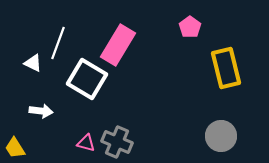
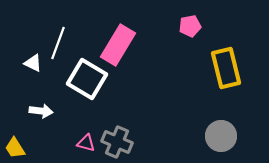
pink pentagon: moved 1 px up; rotated 25 degrees clockwise
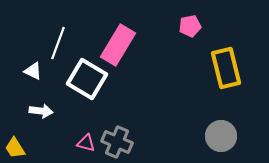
white triangle: moved 8 px down
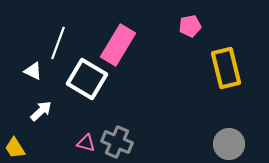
white arrow: rotated 50 degrees counterclockwise
gray circle: moved 8 px right, 8 px down
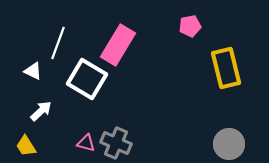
gray cross: moved 1 px left, 1 px down
yellow trapezoid: moved 11 px right, 2 px up
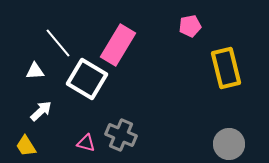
white line: rotated 60 degrees counterclockwise
white triangle: moved 2 px right; rotated 30 degrees counterclockwise
gray cross: moved 5 px right, 8 px up
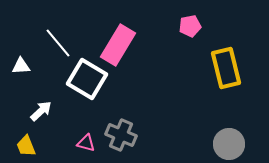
white triangle: moved 14 px left, 5 px up
yellow trapezoid: rotated 10 degrees clockwise
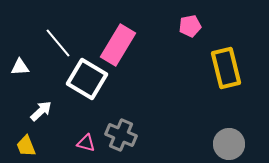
white triangle: moved 1 px left, 1 px down
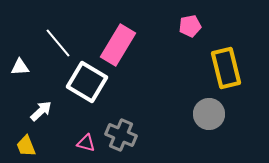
white square: moved 3 px down
gray circle: moved 20 px left, 30 px up
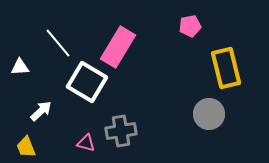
pink rectangle: moved 2 px down
gray cross: moved 4 px up; rotated 32 degrees counterclockwise
yellow trapezoid: moved 1 px down
